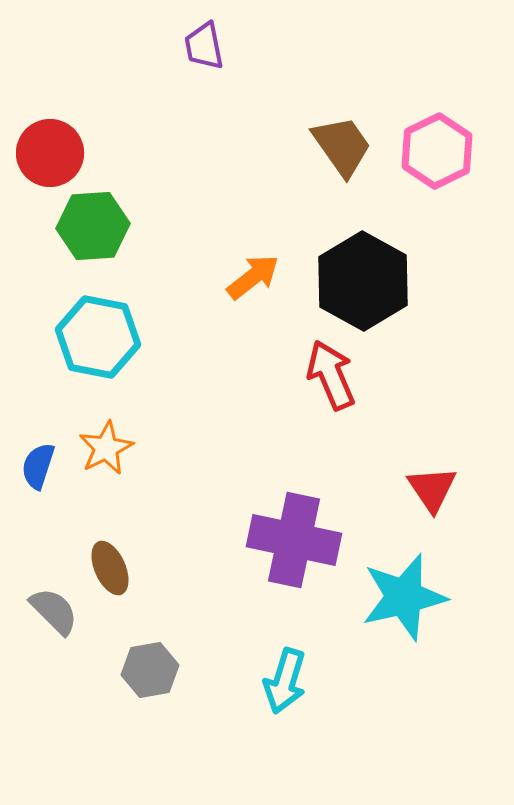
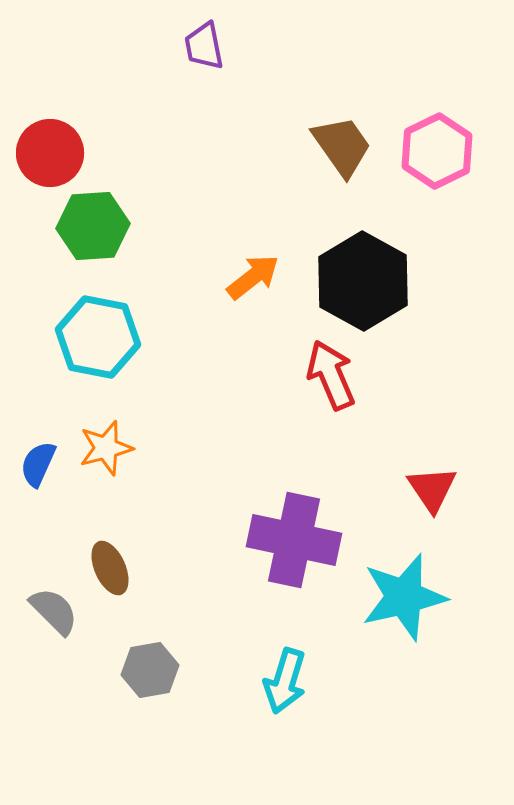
orange star: rotated 12 degrees clockwise
blue semicircle: moved 2 px up; rotated 6 degrees clockwise
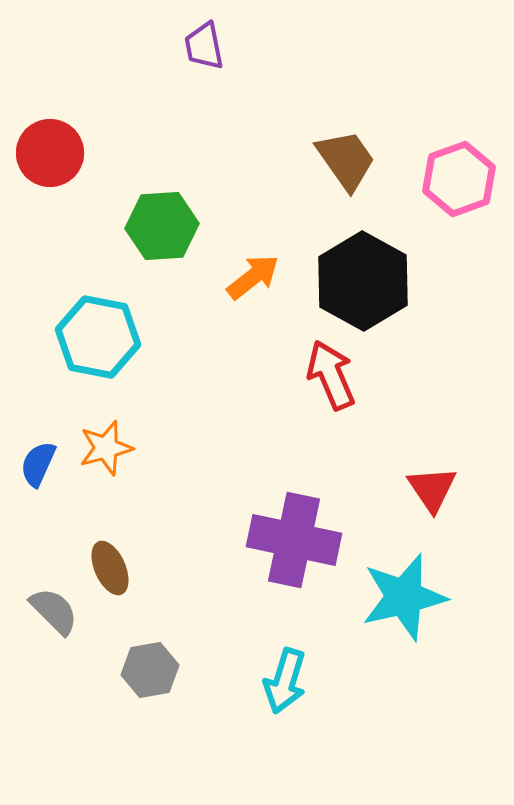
brown trapezoid: moved 4 px right, 14 px down
pink hexagon: moved 22 px right, 28 px down; rotated 6 degrees clockwise
green hexagon: moved 69 px right
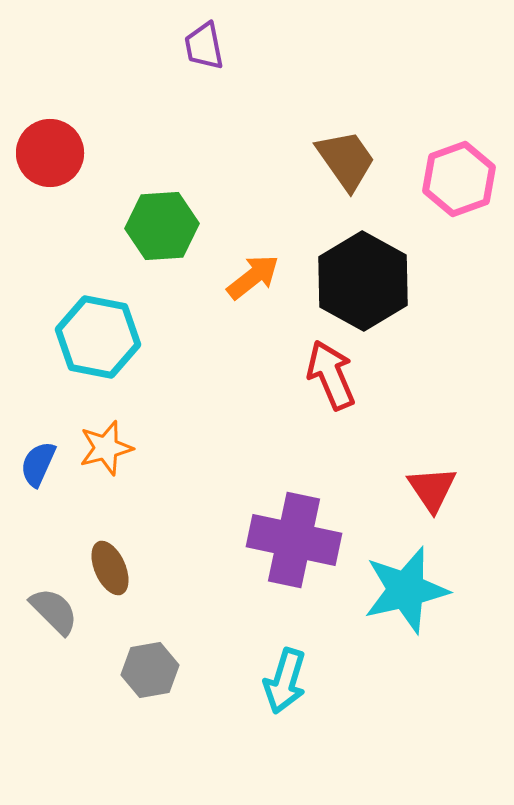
cyan star: moved 2 px right, 7 px up
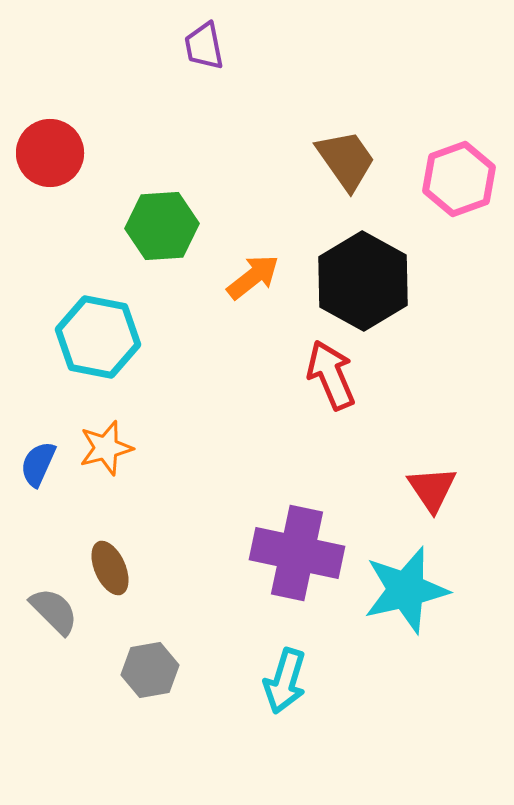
purple cross: moved 3 px right, 13 px down
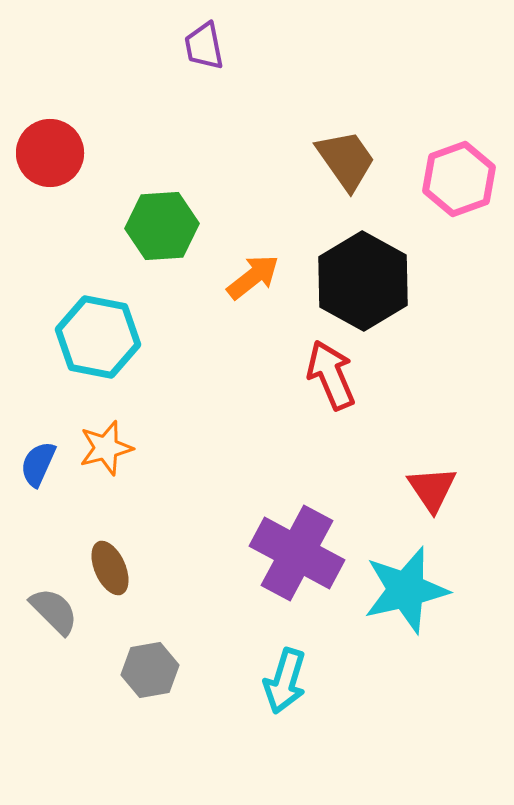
purple cross: rotated 16 degrees clockwise
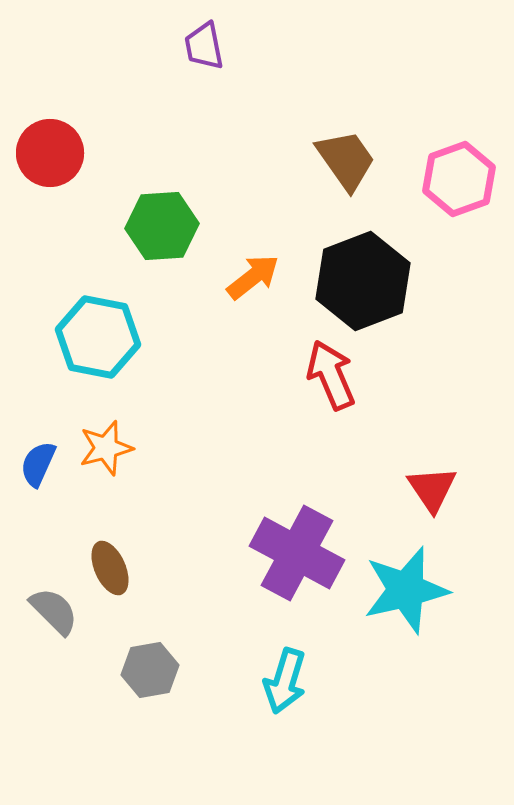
black hexagon: rotated 10 degrees clockwise
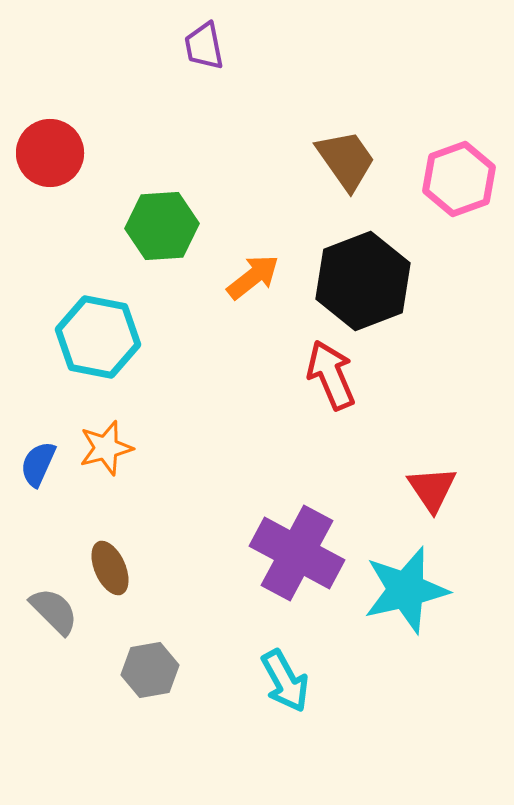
cyan arrow: rotated 46 degrees counterclockwise
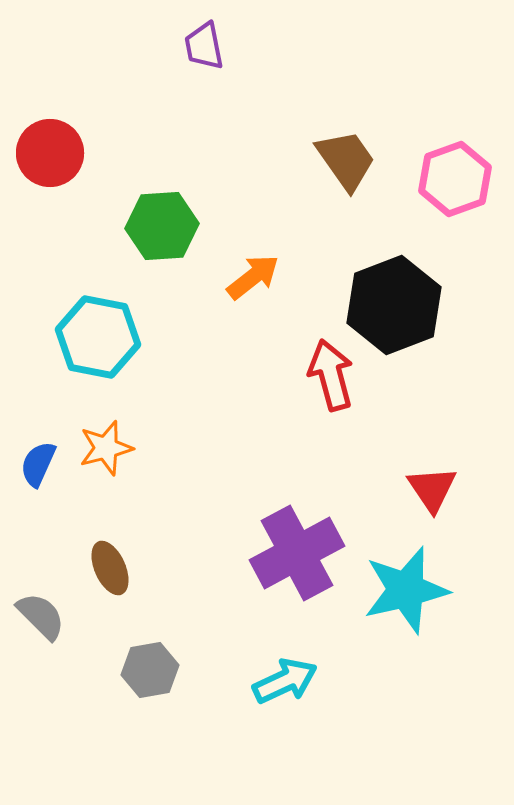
pink hexagon: moved 4 px left
black hexagon: moved 31 px right, 24 px down
red arrow: rotated 8 degrees clockwise
purple cross: rotated 34 degrees clockwise
gray semicircle: moved 13 px left, 5 px down
cyan arrow: rotated 86 degrees counterclockwise
